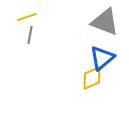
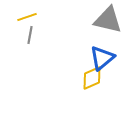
gray triangle: moved 3 px right, 2 px up; rotated 8 degrees counterclockwise
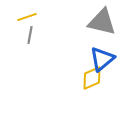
gray triangle: moved 6 px left, 2 px down
blue triangle: moved 1 px down
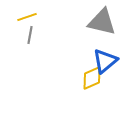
blue triangle: moved 3 px right, 2 px down
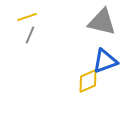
gray line: rotated 12 degrees clockwise
blue triangle: rotated 20 degrees clockwise
yellow diamond: moved 4 px left, 3 px down
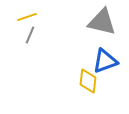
yellow diamond: rotated 60 degrees counterclockwise
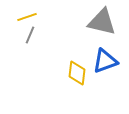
yellow diamond: moved 11 px left, 8 px up
